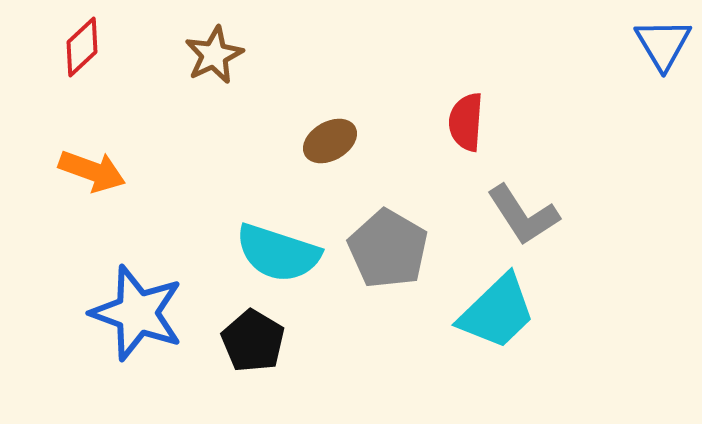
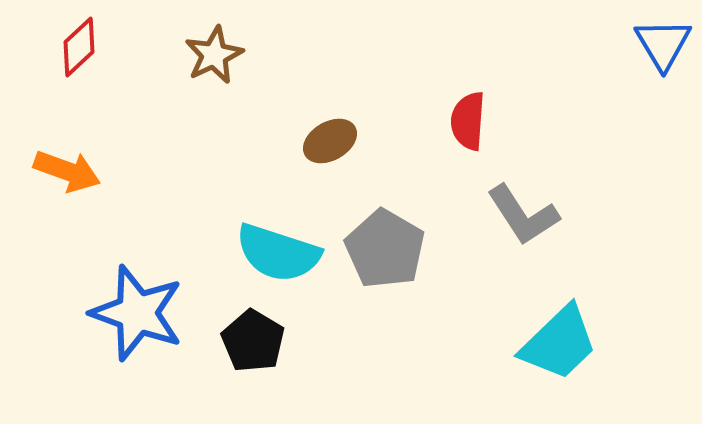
red diamond: moved 3 px left
red semicircle: moved 2 px right, 1 px up
orange arrow: moved 25 px left
gray pentagon: moved 3 px left
cyan trapezoid: moved 62 px right, 31 px down
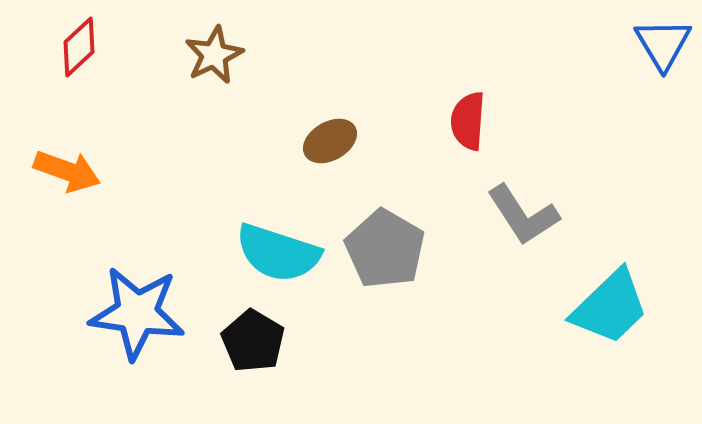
blue star: rotated 12 degrees counterclockwise
cyan trapezoid: moved 51 px right, 36 px up
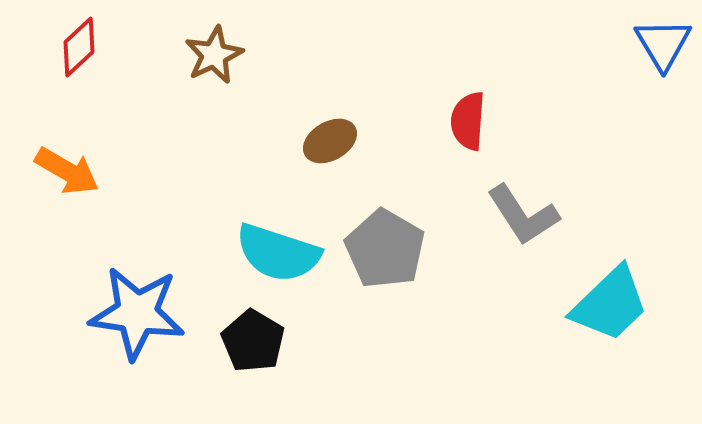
orange arrow: rotated 10 degrees clockwise
cyan trapezoid: moved 3 px up
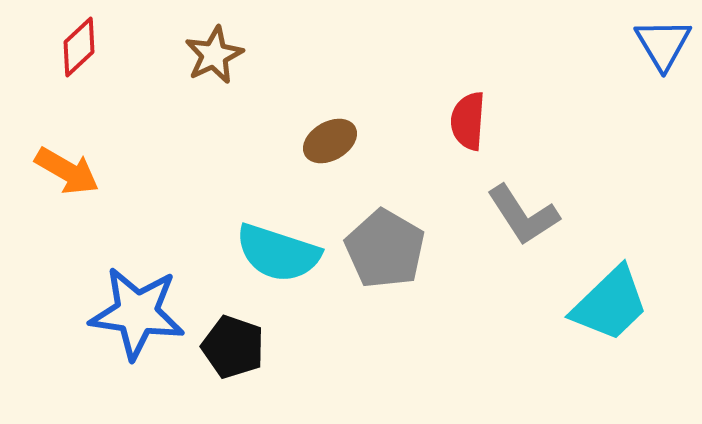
black pentagon: moved 20 px left, 6 px down; rotated 12 degrees counterclockwise
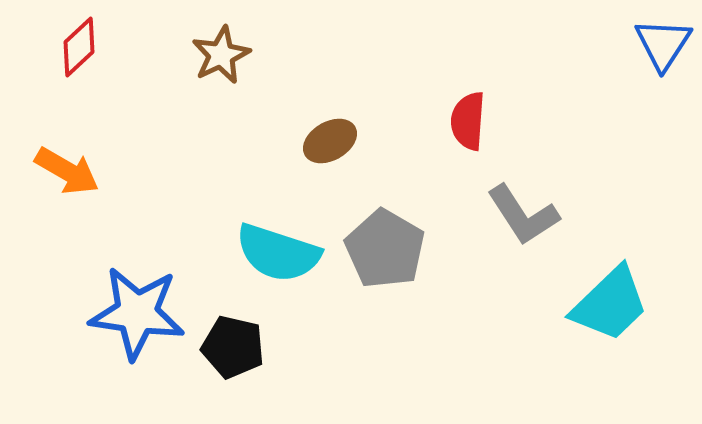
blue triangle: rotated 4 degrees clockwise
brown star: moved 7 px right
black pentagon: rotated 6 degrees counterclockwise
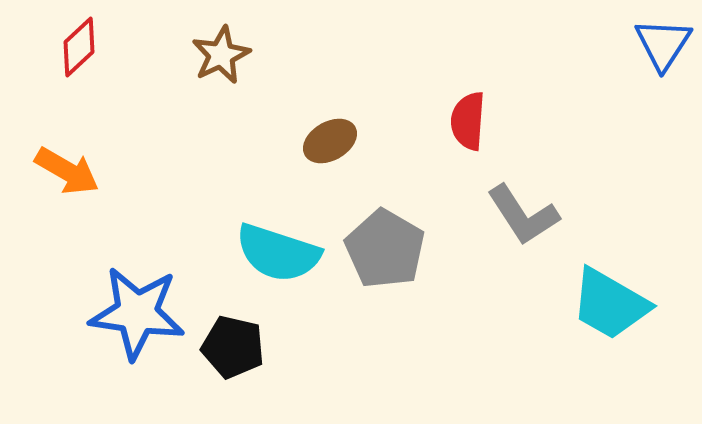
cyan trapezoid: rotated 74 degrees clockwise
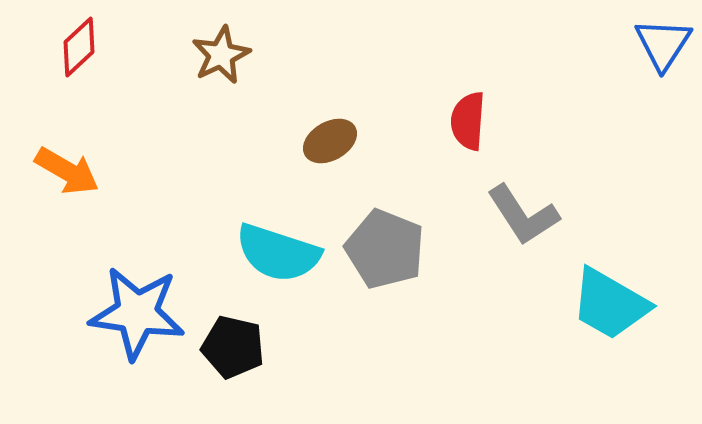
gray pentagon: rotated 8 degrees counterclockwise
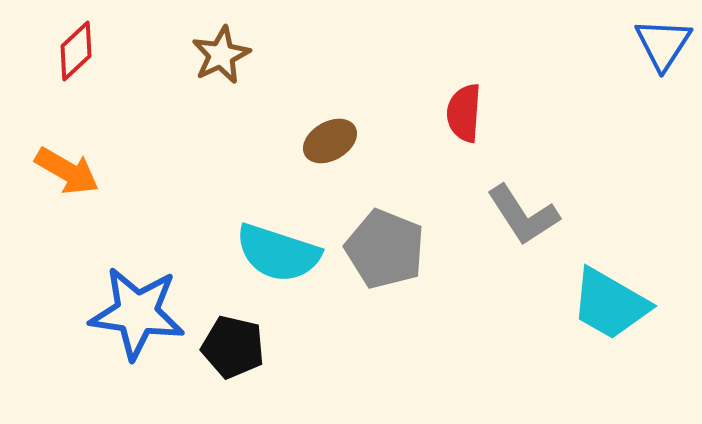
red diamond: moved 3 px left, 4 px down
red semicircle: moved 4 px left, 8 px up
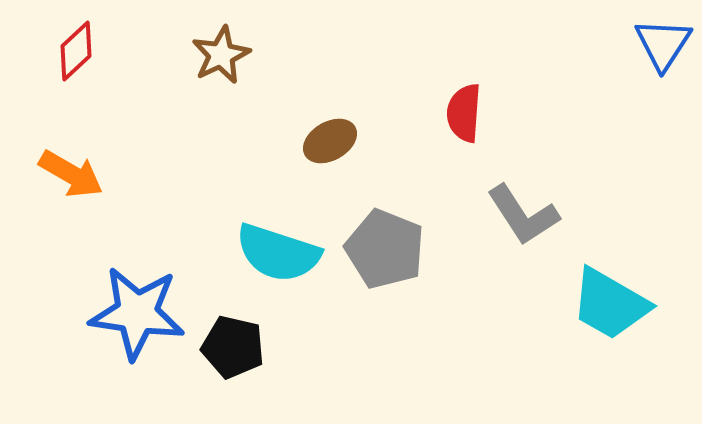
orange arrow: moved 4 px right, 3 px down
